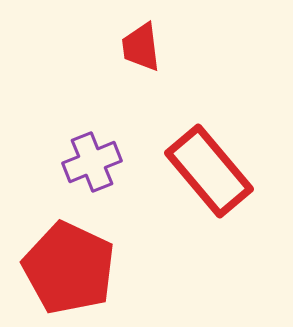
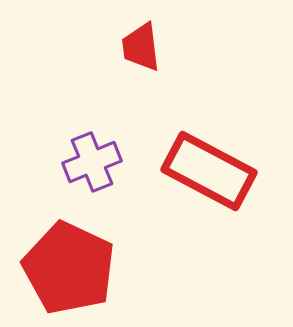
red rectangle: rotated 22 degrees counterclockwise
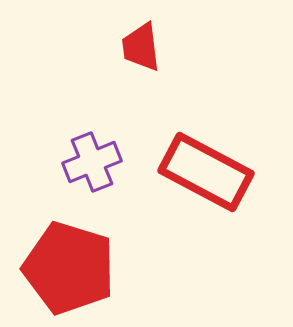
red rectangle: moved 3 px left, 1 px down
red pentagon: rotated 8 degrees counterclockwise
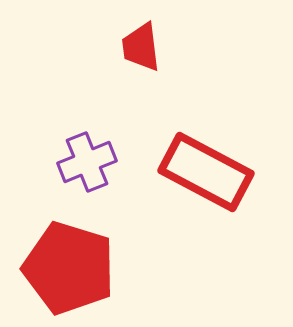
purple cross: moved 5 px left
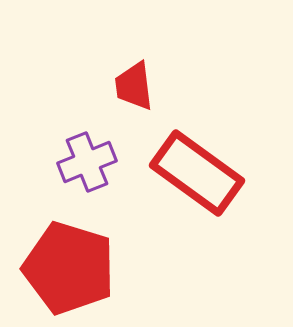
red trapezoid: moved 7 px left, 39 px down
red rectangle: moved 9 px left, 1 px down; rotated 8 degrees clockwise
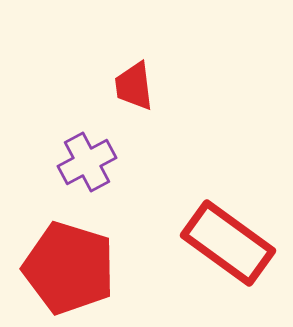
purple cross: rotated 6 degrees counterclockwise
red rectangle: moved 31 px right, 70 px down
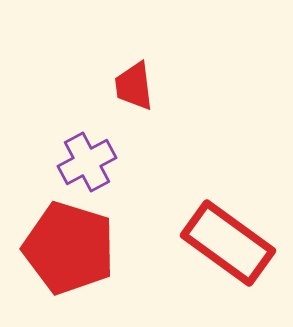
red pentagon: moved 20 px up
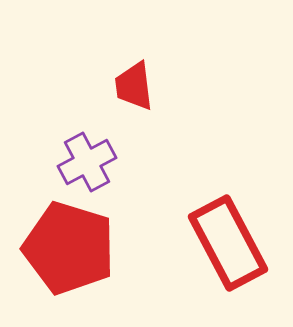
red rectangle: rotated 26 degrees clockwise
